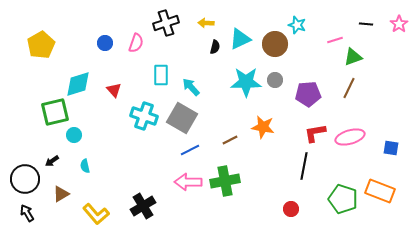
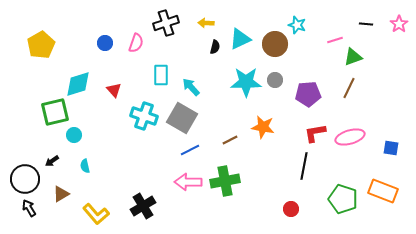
orange rectangle at (380, 191): moved 3 px right
black arrow at (27, 213): moved 2 px right, 5 px up
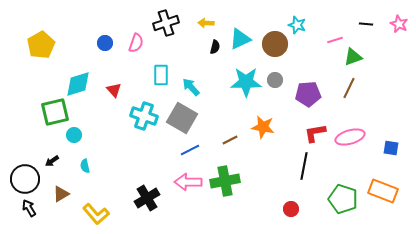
pink star at (399, 24): rotated 12 degrees counterclockwise
black cross at (143, 206): moved 4 px right, 8 px up
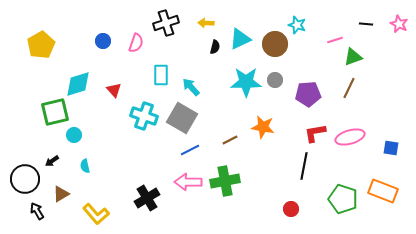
blue circle at (105, 43): moved 2 px left, 2 px up
black arrow at (29, 208): moved 8 px right, 3 px down
